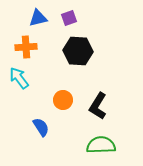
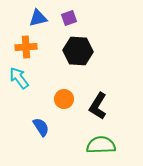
orange circle: moved 1 px right, 1 px up
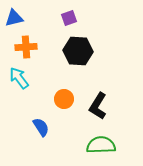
blue triangle: moved 24 px left
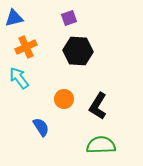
orange cross: rotated 20 degrees counterclockwise
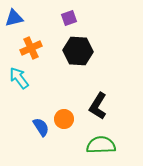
orange cross: moved 5 px right, 1 px down
orange circle: moved 20 px down
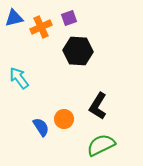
orange cross: moved 10 px right, 21 px up
green semicircle: rotated 24 degrees counterclockwise
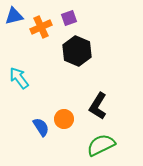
blue triangle: moved 2 px up
black hexagon: moved 1 px left; rotated 20 degrees clockwise
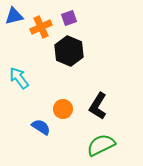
black hexagon: moved 8 px left
orange circle: moved 1 px left, 10 px up
blue semicircle: rotated 24 degrees counterclockwise
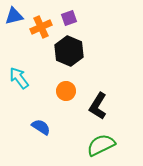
orange circle: moved 3 px right, 18 px up
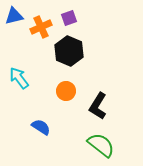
green semicircle: rotated 64 degrees clockwise
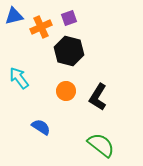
black hexagon: rotated 8 degrees counterclockwise
black L-shape: moved 9 px up
